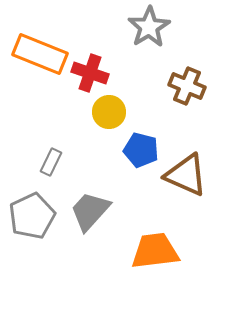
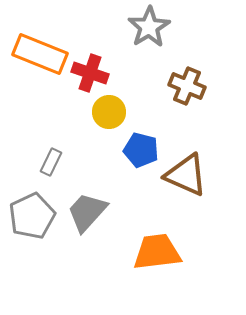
gray trapezoid: moved 3 px left, 1 px down
orange trapezoid: moved 2 px right, 1 px down
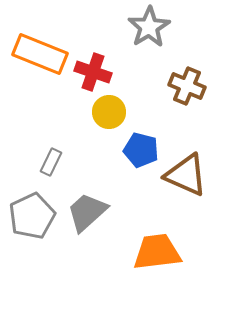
red cross: moved 3 px right, 1 px up
gray trapezoid: rotated 6 degrees clockwise
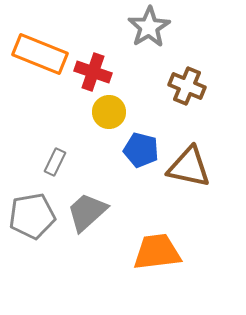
gray rectangle: moved 4 px right
brown triangle: moved 3 px right, 8 px up; rotated 12 degrees counterclockwise
gray pentagon: rotated 15 degrees clockwise
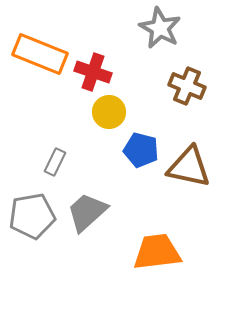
gray star: moved 11 px right, 1 px down; rotated 12 degrees counterclockwise
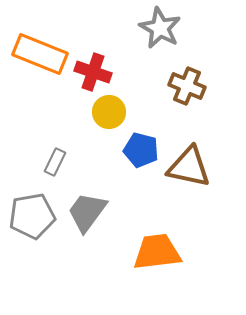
gray trapezoid: rotated 12 degrees counterclockwise
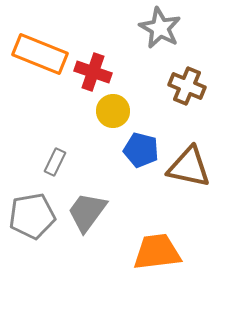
yellow circle: moved 4 px right, 1 px up
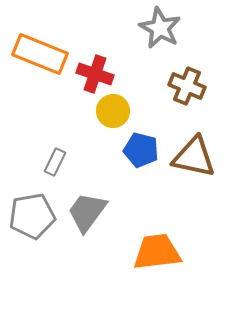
red cross: moved 2 px right, 2 px down
brown triangle: moved 5 px right, 10 px up
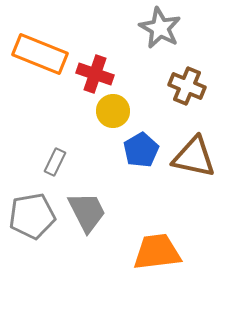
blue pentagon: rotated 28 degrees clockwise
gray trapezoid: rotated 117 degrees clockwise
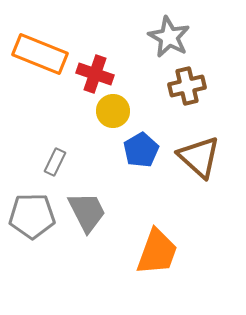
gray star: moved 9 px right, 9 px down
brown cross: rotated 36 degrees counterclockwise
brown triangle: moved 5 px right; rotated 30 degrees clockwise
gray pentagon: rotated 9 degrees clockwise
orange trapezoid: rotated 117 degrees clockwise
